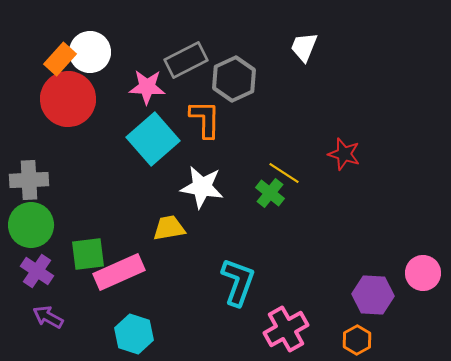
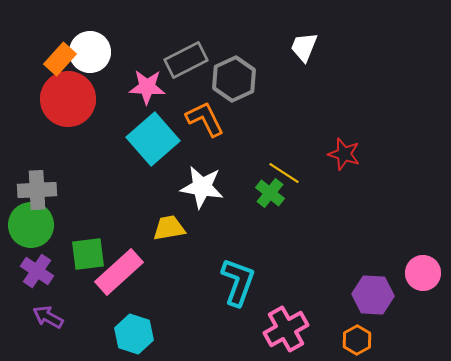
orange L-shape: rotated 27 degrees counterclockwise
gray cross: moved 8 px right, 10 px down
pink rectangle: rotated 18 degrees counterclockwise
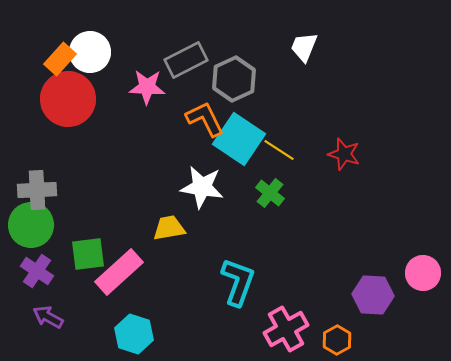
cyan square: moved 86 px right; rotated 15 degrees counterclockwise
yellow line: moved 5 px left, 23 px up
orange hexagon: moved 20 px left
